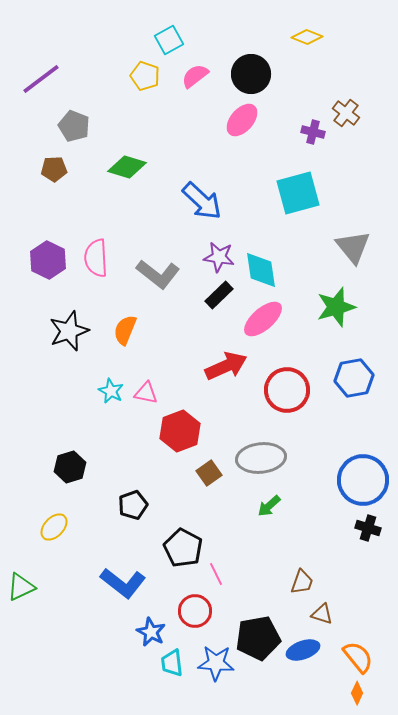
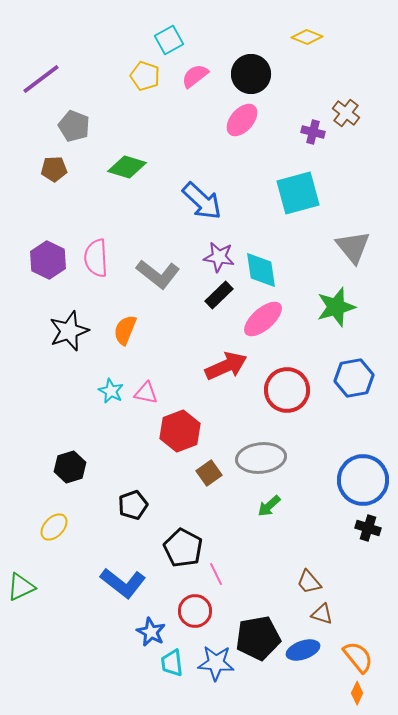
brown trapezoid at (302, 582): moved 7 px right; rotated 120 degrees clockwise
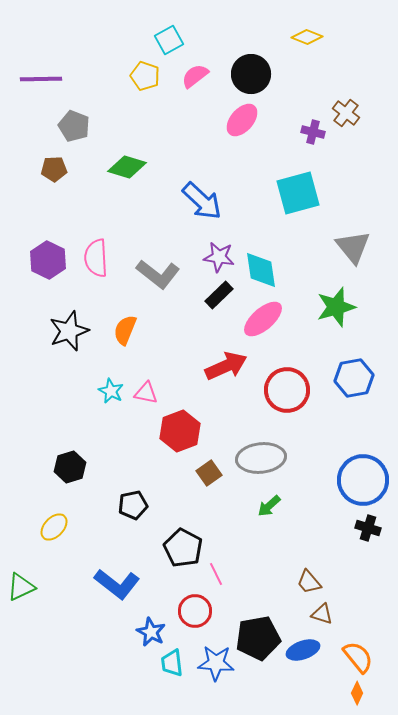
purple line at (41, 79): rotated 36 degrees clockwise
black pentagon at (133, 505): rotated 8 degrees clockwise
blue L-shape at (123, 583): moved 6 px left, 1 px down
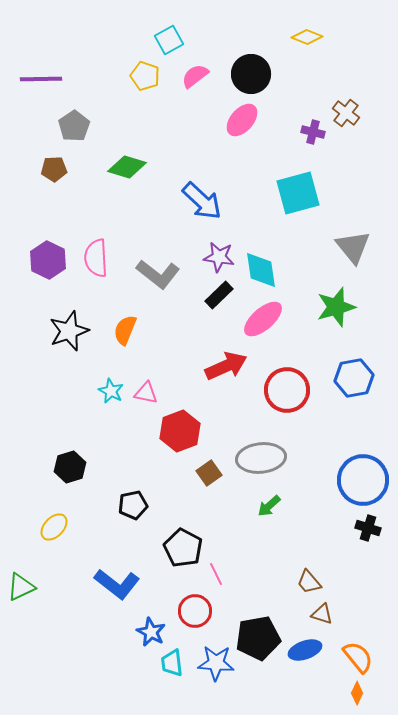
gray pentagon at (74, 126): rotated 16 degrees clockwise
blue ellipse at (303, 650): moved 2 px right
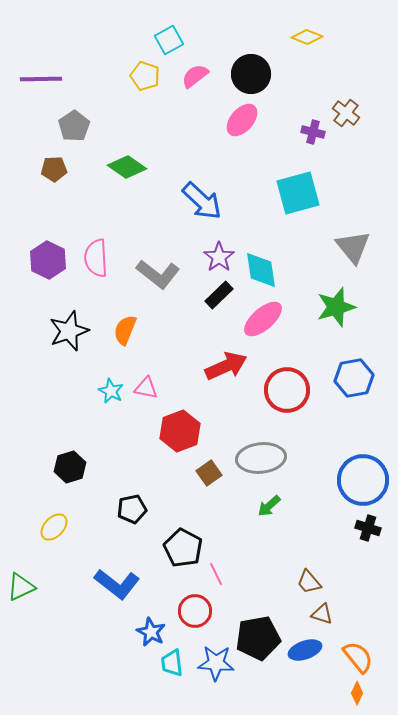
green diamond at (127, 167): rotated 18 degrees clockwise
purple star at (219, 257): rotated 28 degrees clockwise
pink triangle at (146, 393): moved 5 px up
black pentagon at (133, 505): moved 1 px left, 4 px down
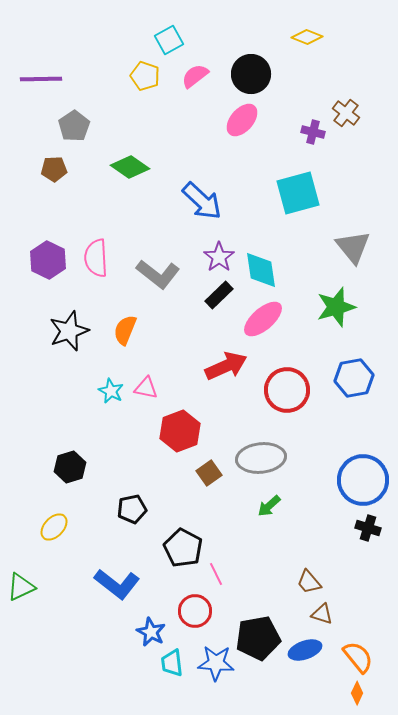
green diamond at (127, 167): moved 3 px right
